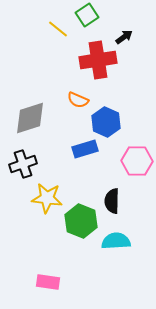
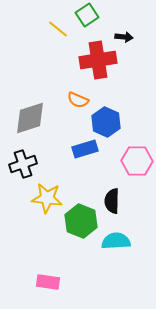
black arrow: rotated 42 degrees clockwise
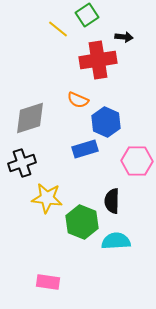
black cross: moved 1 px left, 1 px up
green hexagon: moved 1 px right, 1 px down
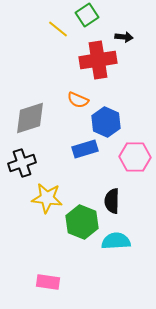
pink hexagon: moved 2 px left, 4 px up
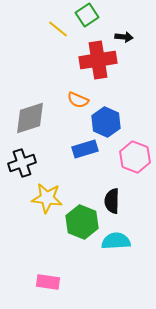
pink hexagon: rotated 20 degrees clockwise
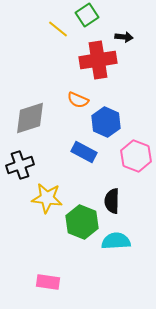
blue rectangle: moved 1 px left, 3 px down; rotated 45 degrees clockwise
pink hexagon: moved 1 px right, 1 px up
black cross: moved 2 px left, 2 px down
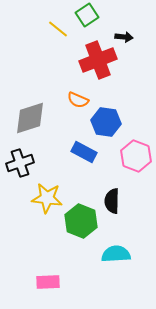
red cross: rotated 12 degrees counterclockwise
blue hexagon: rotated 16 degrees counterclockwise
black cross: moved 2 px up
green hexagon: moved 1 px left, 1 px up
cyan semicircle: moved 13 px down
pink rectangle: rotated 10 degrees counterclockwise
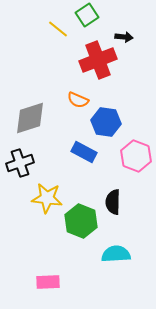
black semicircle: moved 1 px right, 1 px down
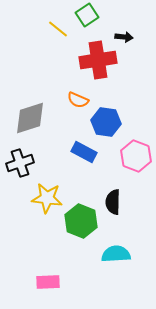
red cross: rotated 12 degrees clockwise
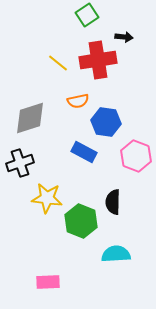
yellow line: moved 34 px down
orange semicircle: moved 1 px down; rotated 35 degrees counterclockwise
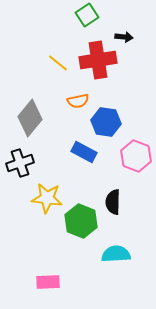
gray diamond: rotated 33 degrees counterclockwise
